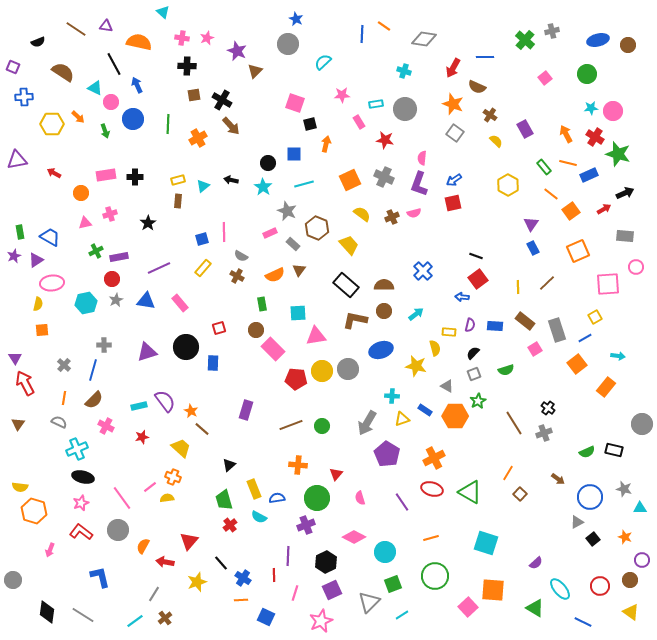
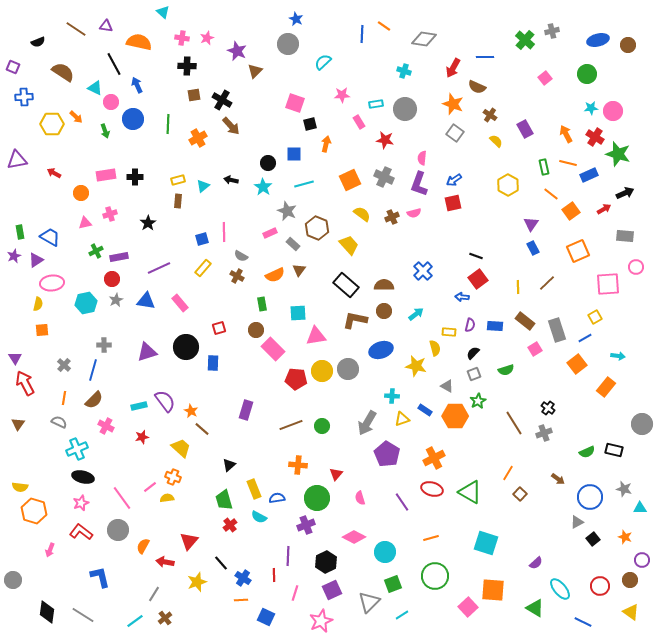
orange arrow at (78, 117): moved 2 px left
green rectangle at (544, 167): rotated 28 degrees clockwise
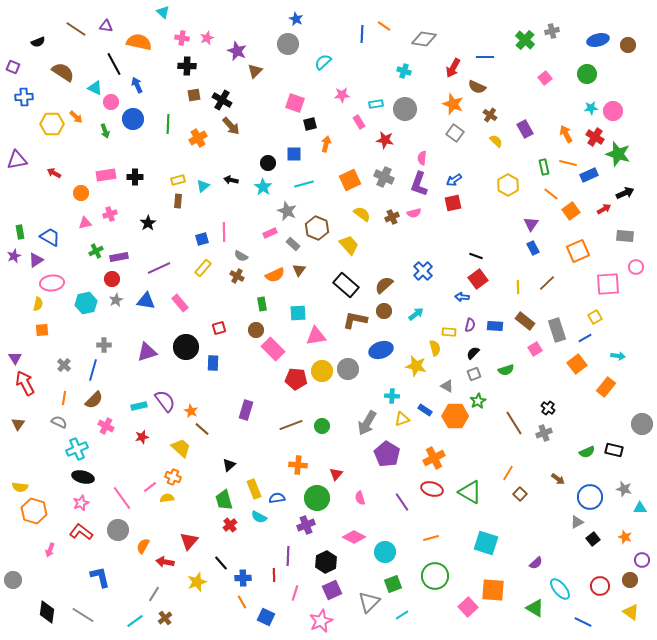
brown semicircle at (384, 285): rotated 42 degrees counterclockwise
blue cross at (243, 578): rotated 35 degrees counterclockwise
orange line at (241, 600): moved 1 px right, 2 px down; rotated 64 degrees clockwise
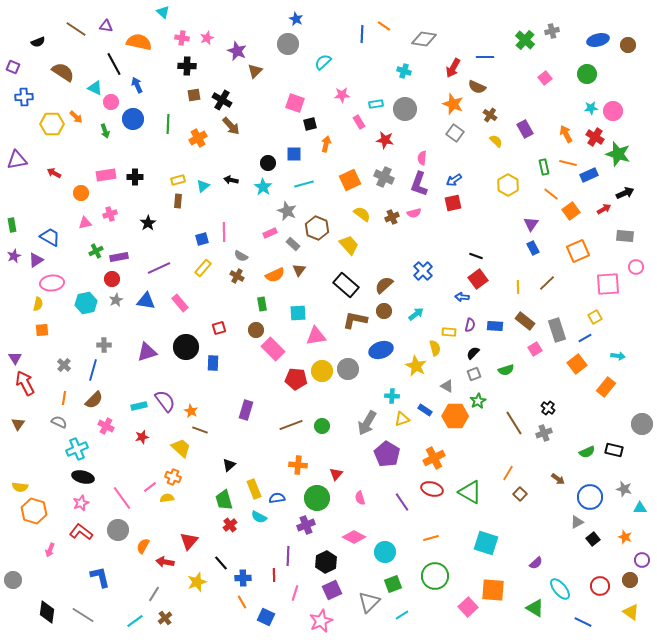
green rectangle at (20, 232): moved 8 px left, 7 px up
yellow star at (416, 366): rotated 15 degrees clockwise
brown line at (202, 429): moved 2 px left, 1 px down; rotated 21 degrees counterclockwise
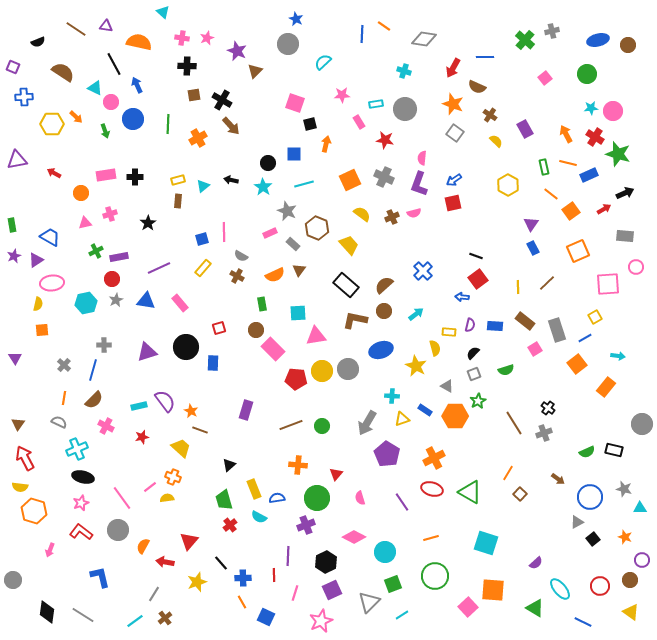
red arrow at (25, 383): moved 75 px down
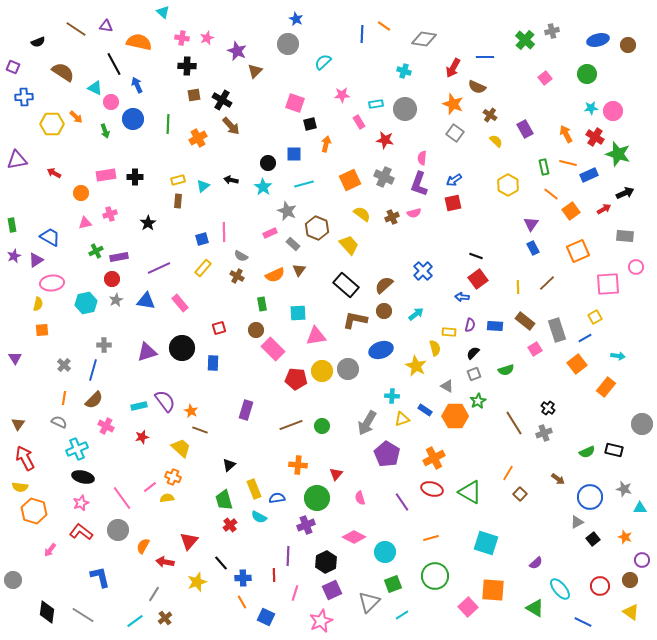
black circle at (186, 347): moved 4 px left, 1 px down
pink arrow at (50, 550): rotated 16 degrees clockwise
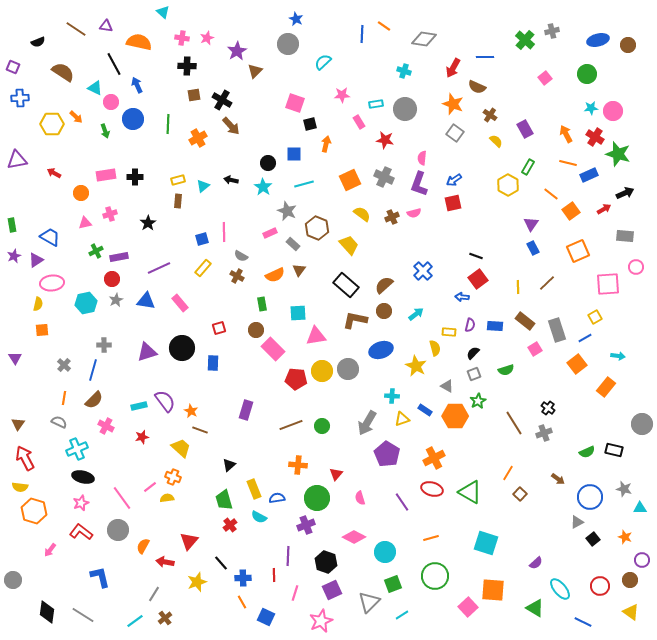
purple star at (237, 51): rotated 18 degrees clockwise
blue cross at (24, 97): moved 4 px left, 1 px down
green rectangle at (544, 167): moved 16 px left; rotated 42 degrees clockwise
black hexagon at (326, 562): rotated 15 degrees counterclockwise
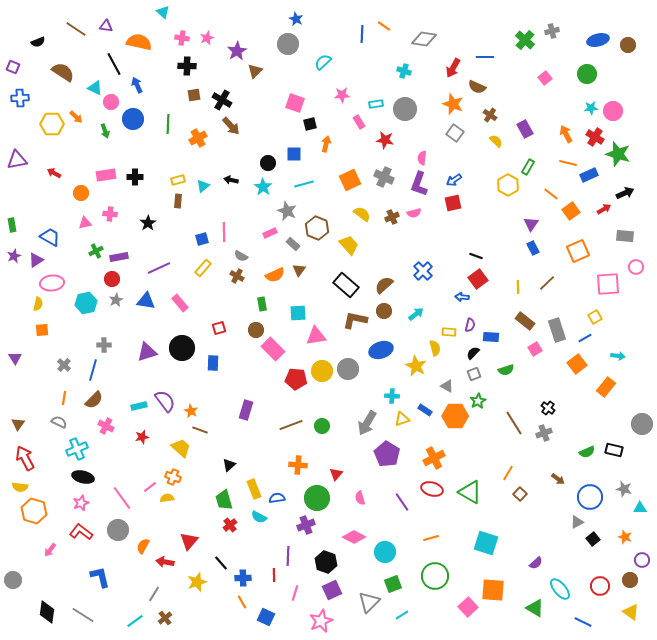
pink cross at (110, 214): rotated 24 degrees clockwise
blue rectangle at (495, 326): moved 4 px left, 11 px down
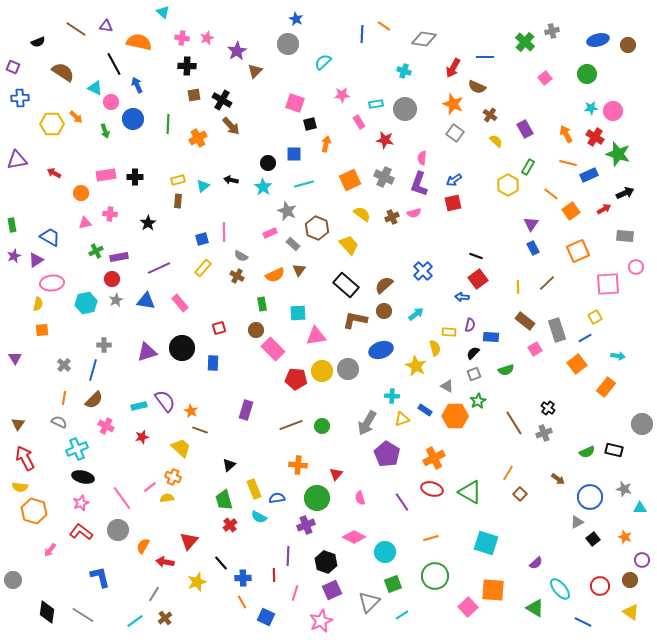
green cross at (525, 40): moved 2 px down
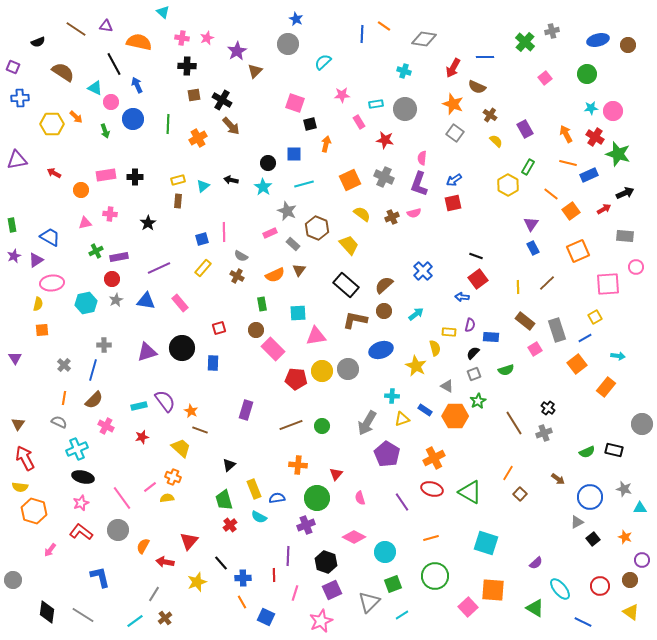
orange circle at (81, 193): moved 3 px up
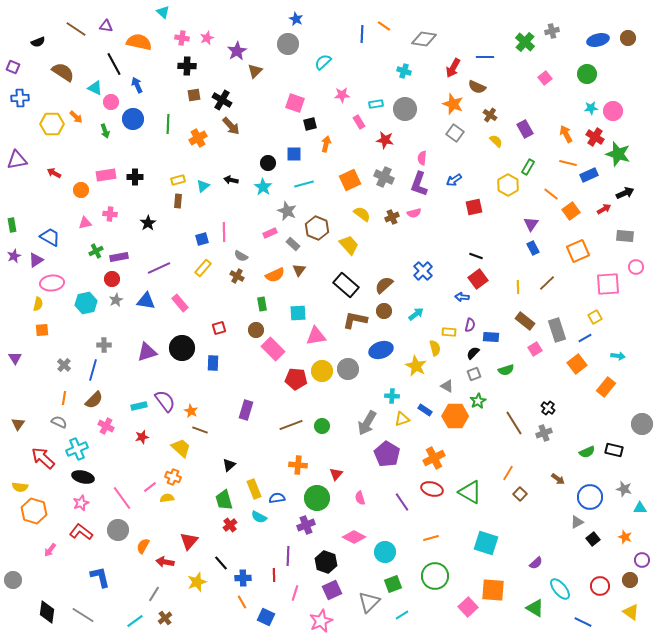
brown circle at (628, 45): moved 7 px up
red square at (453, 203): moved 21 px right, 4 px down
red arrow at (25, 458): moved 18 px right; rotated 20 degrees counterclockwise
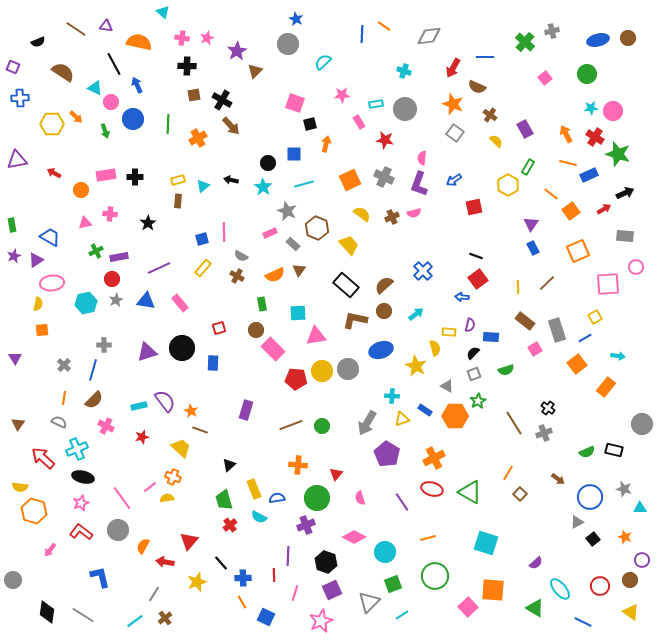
gray diamond at (424, 39): moved 5 px right, 3 px up; rotated 15 degrees counterclockwise
orange line at (431, 538): moved 3 px left
